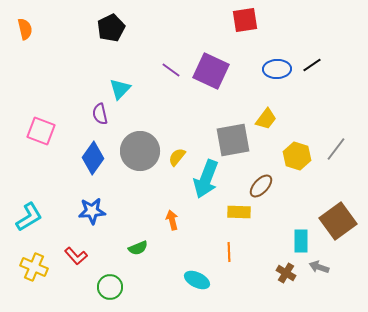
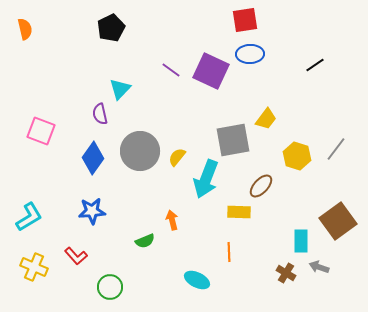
black line: moved 3 px right
blue ellipse: moved 27 px left, 15 px up
green semicircle: moved 7 px right, 7 px up
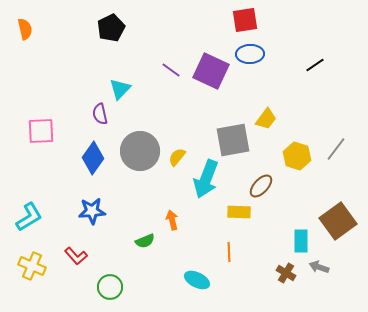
pink square: rotated 24 degrees counterclockwise
yellow cross: moved 2 px left, 1 px up
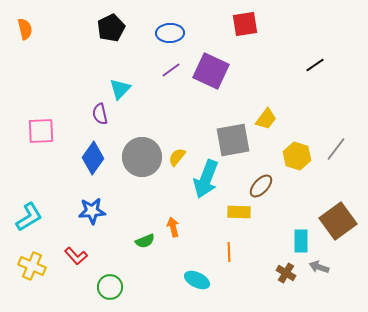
red square: moved 4 px down
blue ellipse: moved 80 px left, 21 px up
purple line: rotated 72 degrees counterclockwise
gray circle: moved 2 px right, 6 px down
orange arrow: moved 1 px right, 7 px down
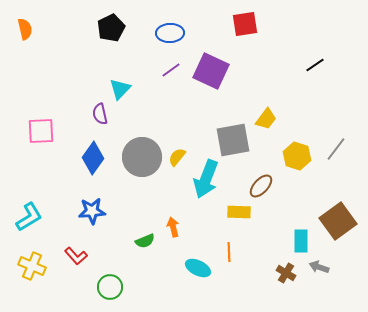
cyan ellipse: moved 1 px right, 12 px up
